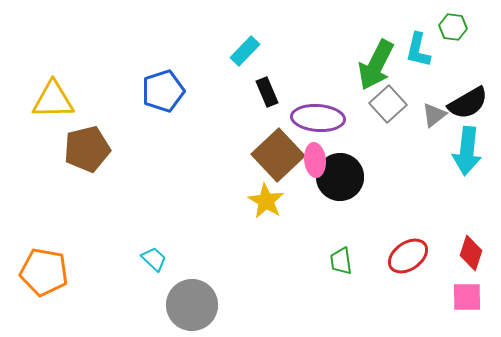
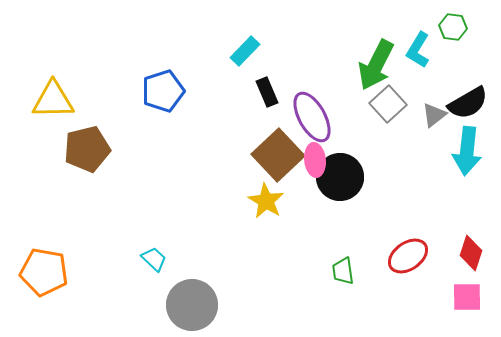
cyan L-shape: rotated 18 degrees clockwise
purple ellipse: moved 6 px left, 1 px up; rotated 57 degrees clockwise
green trapezoid: moved 2 px right, 10 px down
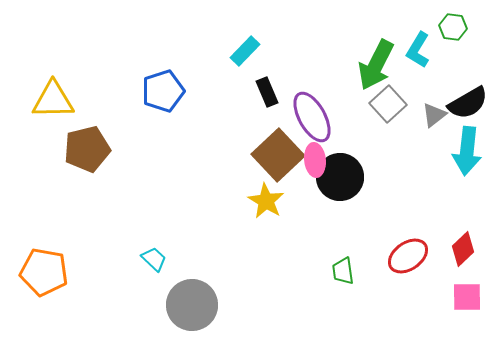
red diamond: moved 8 px left, 4 px up; rotated 28 degrees clockwise
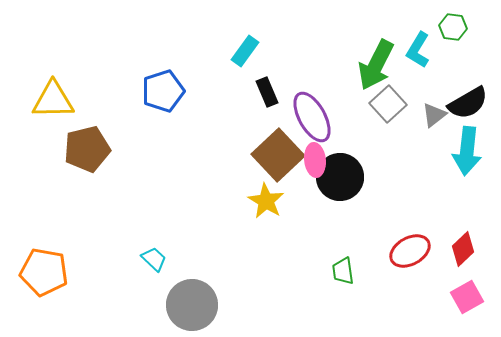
cyan rectangle: rotated 8 degrees counterclockwise
red ellipse: moved 2 px right, 5 px up; rotated 6 degrees clockwise
pink square: rotated 28 degrees counterclockwise
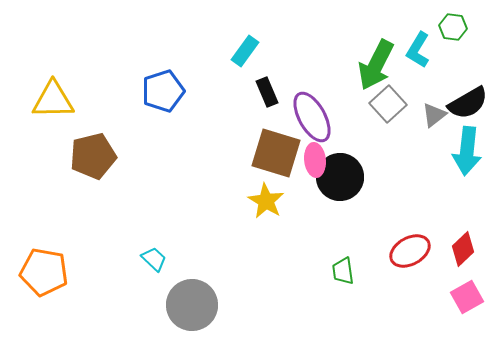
brown pentagon: moved 6 px right, 7 px down
brown square: moved 2 px left, 2 px up; rotated 30 degrees counterclockwise
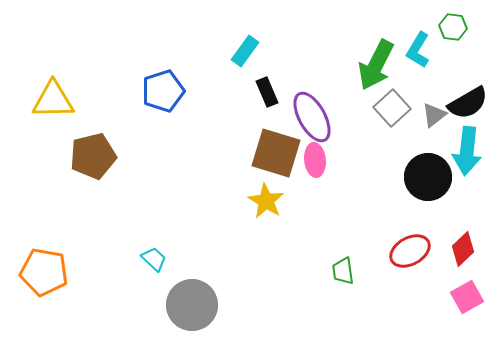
gray square: moved 4 px right, 4 px down
black circle: moved 88 px right
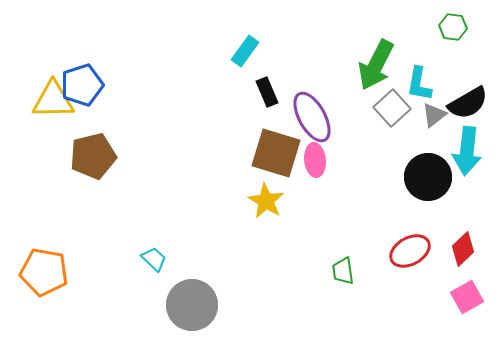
cyan L-shape: moved 1 px right, 34 px down; rotated 21 degrees counterclockwise
blue pentagon: moved 81 px left, 6 px up
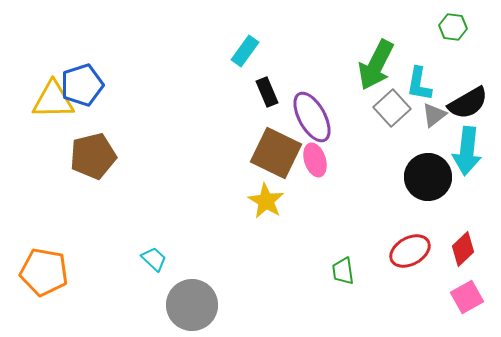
brown square: rotated 9 degrees clockwise
pink ellipse: rotated 12 degrees counterclockwise
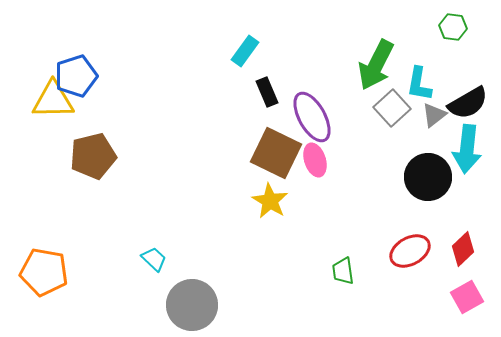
blue pentagon: moved 6 px left, 9 px up
cyan arrow: moved 2 px up
yellow star: moved 4 px right
